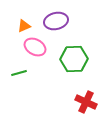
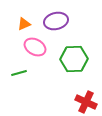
orange triangle: moved 2 px up
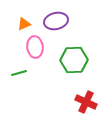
pink ellipse: rotated 55 degrees clockwise
green hexagon: moved 1 px down
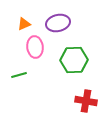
purple ellipse: moved 2 px right, 2 px down
green line: moved 2 px down
red cross: moved 1 px up; rotated 15 degrees counterclockwise
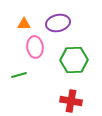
orange triangle: rotated 24 degrees clockwise
red cross: moved 15 px left
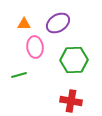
purple ellipse: rotated 20 degrees counterclockwise
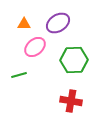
pink ellipse: rotated 55 degrees clockwise
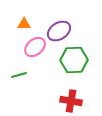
purple ellipse: moved 1 px right, 8 px down
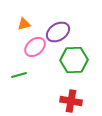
orange triangle: rotated 16 degrees counterclockwise
purple ellipse: moved 1 px left, 1 px down
